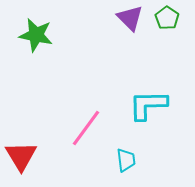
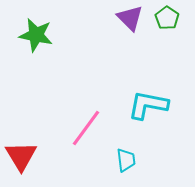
cyan L-shape: rotated 12 degrees clockwise
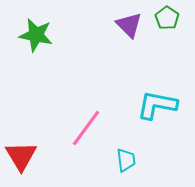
purple triangle: moved 1 px left, 7 px down
cyan L-shape: moved 9 px right
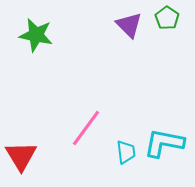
cyan L-shape: moved 7 px right, 38 px down
cyan trapezoid: moved 8 px up
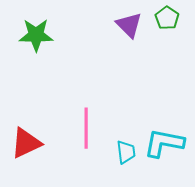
green star: rotated 12 degrees counterclockwise
pink line: rotated 36 degrees counterclockwise
red triangle: moved 5 px right, 13 px up; rotated 36 degrees clockwise
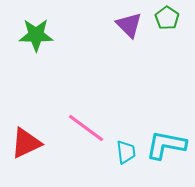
pink line: rotated 54 degrees counterclockwise
cyan L-shape: moved 2 px right, 2 px down
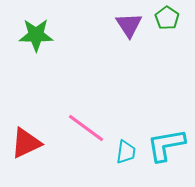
purple triangle: rotated 12 degrees clockwise
cyan L-shape: rotated 21 degrees counterclockwise
cyan trapezoid: rotated 15 degrees clockwise
